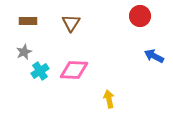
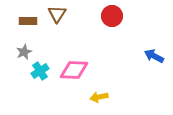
red circle: moved 28 px left
brown triangle: moved 14 px left, 9 px up
yellow arrow: moved 10 px left, 2 px up; rotated 90 degrees counterclockwise
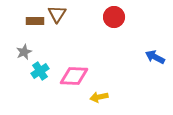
red circle: moved 2 px right, 1 px down
brown rectangle: moved 7 px right
blue arrow: moved 1 px right, 1 px down
pink diamond: moved 6 px down
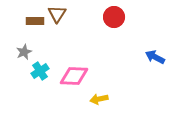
yellow arrow: moved 2 px down
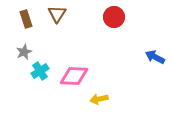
brown rectangle: moved 9 px left, 2 px up; rotated 72 degrees clockwise
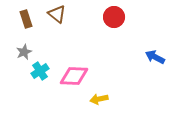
brown triangle: rotated 24 degrees counterclockwise
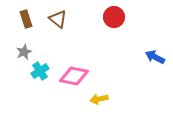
brown triangle: moved 1 px right, 5 px down
pink diamond: rotated 8 degrees clockwise
